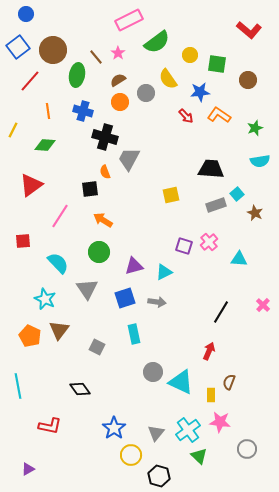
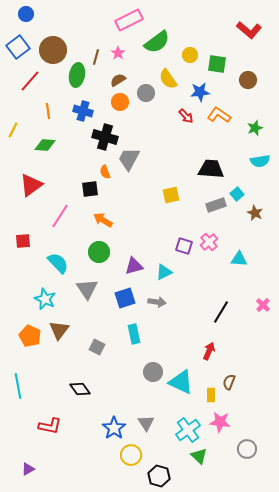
brown line at (96, 57): rotated 56 degrees clockwise
gray triangle at (156, 433): moved 10 px left, 10 px up; rotated 12 degrees counterclockwise
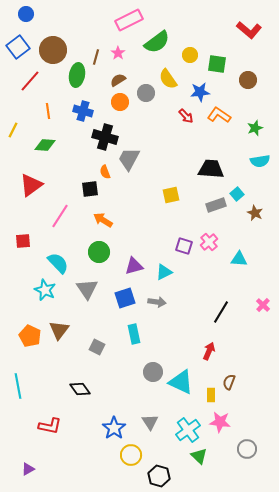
cyan star at (45, 299): moved 9 px up
gray triangle at (146, 423): moved 4 px right, 1 px up
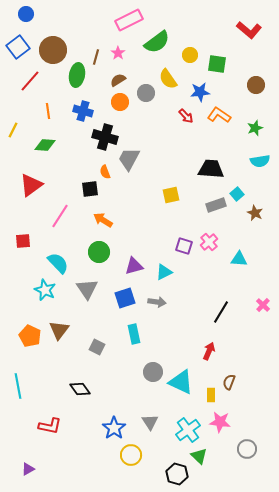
brown circle at (248, 80): moved 8 px right, 5 px down
black hexagon at (159, 476): moved 18 px right, 2 px up
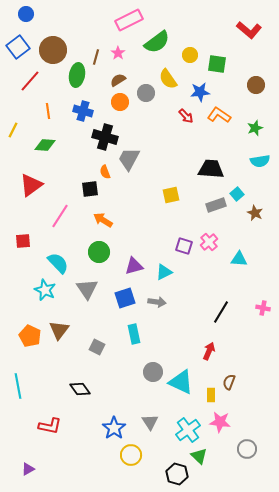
pink cross at (263, 305): moved 3 px down; rotated 32 degrees counterclockwise
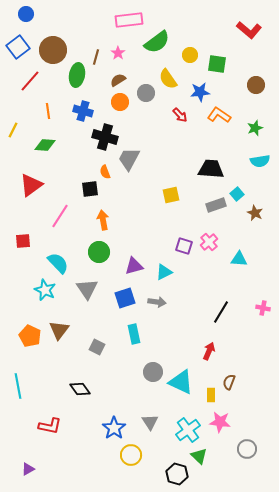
pink rectangle at (129, 20): rotated 20 degrees clockwise
red arrow at (186, 116): moved 6 px left, 1 px up
orange arrow at (103, 220): rotated 48 degrees clockwise
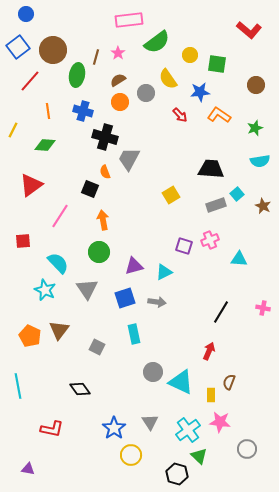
black square at (90, 189): rotated 30 degrees clockwise
yellow square at (171, 195): rotated 18 degrees counterclockwise
brown star at (255, 213): moved 8 px right, 7 px up
pink cross at (209, 242): moved 1 px right, 2 px up; rotated 18 degrees clockwise
red L-shape at (50, 426): moved 2 px right, 3 px down
purple triangle at (28, 469): rotated 40 degrees clockwise
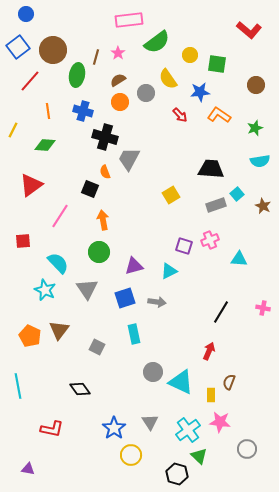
cyan triangle at (164, 272): moved 5 px right, 1 px up
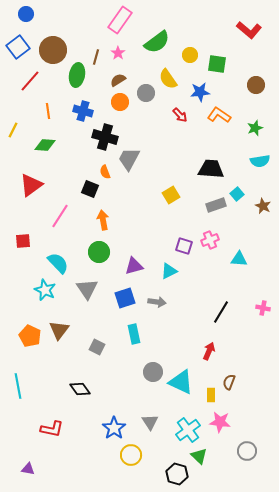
pink rectangle at (129, 20): moved 9 px left; rotated 48 degrees counterclockwise
gray circle at (247, 449): moved 2 px down
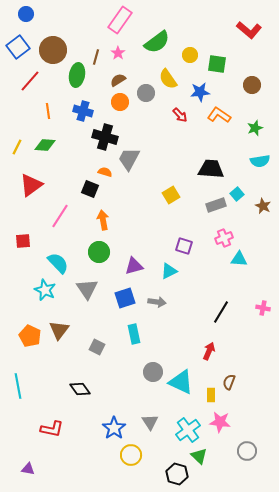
brown circle at (256, 85): moved 4 px left
yellow line at (13, 130): moved 4 px right, 17 px down
orange semicircle at (105, 172): rotated 128 degrees clockwise
pink cross at (210, 240): moved 14 px right, 2 px up
